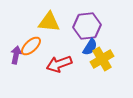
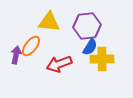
orange ellipse: rotated 10 degrees counterclockwise
yellow cross: rotated 30 degrees clockwise
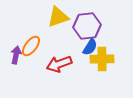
yellow triangle: moved 9 px right, 5 px up; rotated 25 degrees counterclockwise
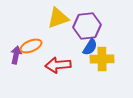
yellow triangle: moved 1 px down
orange ellipse: rotated 30 degrees clockwise
red arrow: moved 1 px left, 1 px down; rotated 15 degrees clockwise
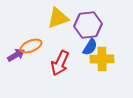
purple hexagon: moved 1 px right, 1 px up
purple arrow: rotated 48 degrees clockwise
red arrow: moved 2 px right, 2 px up; rotated 60 degrees counterclockwise
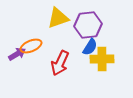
purple arrow: moved 1 px right, 1 px up
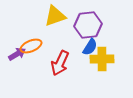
yellow triangle: moved 3 px left, 2 px up
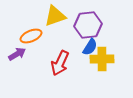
orange ellipse: moved 10 px up
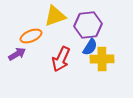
red arrow: moved 1 px right, 4 px up
